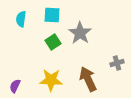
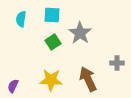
gray cross: rotated 16 degrees clockwise
purple semicircle: moved 2 px left
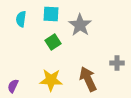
cyan square: moved 1 px left, 1 px up
gray star: moved 8 px up
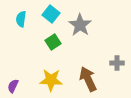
cyan square: rotated 36 degrees clockwise
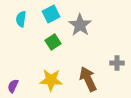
cyan square: rotated 24 degrees clockwise
